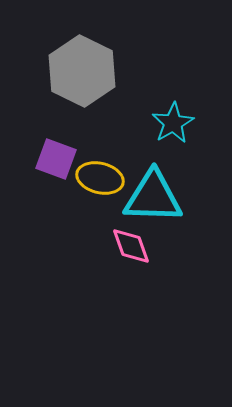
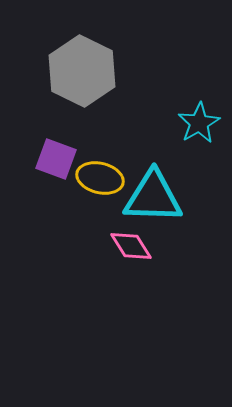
cyan star: moved 26 px right
pink diamond: rotated 12 degrees counterclockwise
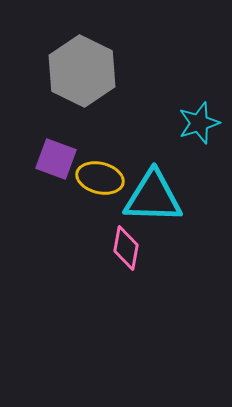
cyan star: rotated 12 degrees clockwise
pink diamond: moved 5 px left, 2 px down; rotated 42 degrees clockwise
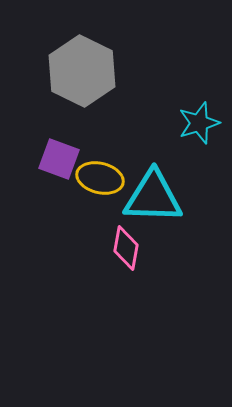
purple square: moved 3 px right
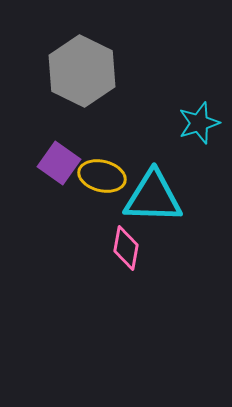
purple square: moved 4 px down; rotated 15 degrees clockwise
yellow ellipse: moved 2 px right, 2 px up
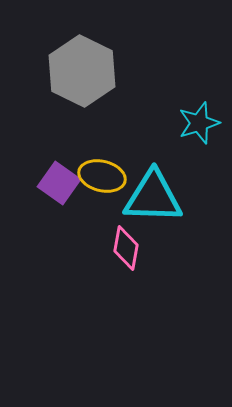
purple square: moved 20 px down
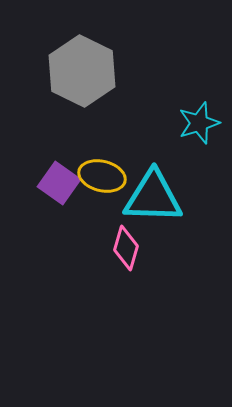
pink diamond: rotated 6 degrees clockwise
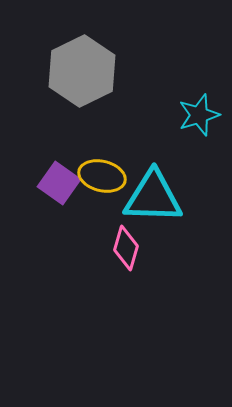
gray hexagon: rotated 8 degrees clockwise
cyan star: moved 8 px up
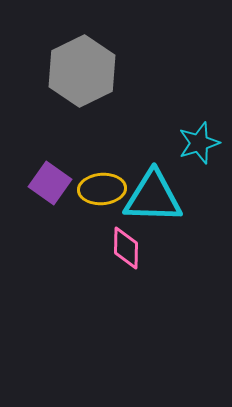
cyan star: moved 28 px down
yellow ellipse: moved 13 px down; rotated 18 degrees counterclockwise
purple square: moved 9 px left
pink diamond: rotated 15 degrees counterclockwise
